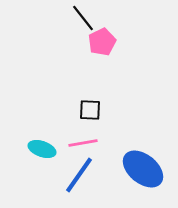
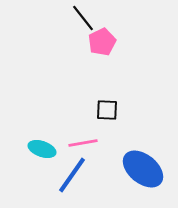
black square: moved 17 px right
blue line: moved 7 px left
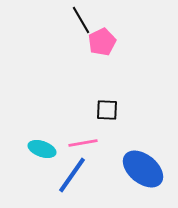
black line: moved 2 px left, 2 px down; rotated 8 degrees clockwise
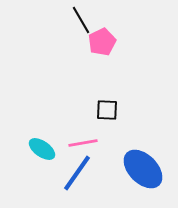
cyan ellipse: rotated 16 degrees clockwise
blue ellipse: rotated 6 degrees clockwise
blue line: moved 5 px right, 2 px up
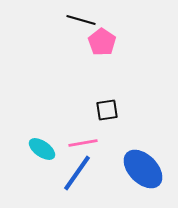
black line: rotated 44 degrees counterclockwise
pink pentagon: rotated 12 degrees counterclockwise
black square: rotated 10 degrees counterclockwise
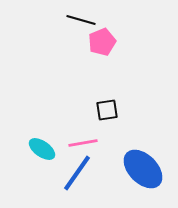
pink pentagon: rotated 16 degrees clockwise
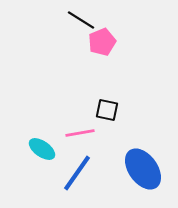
black line: rotated 16 degrees clockwise
black square: rotated 20 degrees clockwise
pink line: moved 3 px left, 10 px up
blue ellipse: rotated 9 degrees clockwise
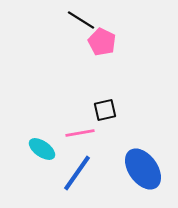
pink pentagon: rotated 24 degrees counterclockwise
black square: moved 2 px left; rotated 25 degrees counterclockwise
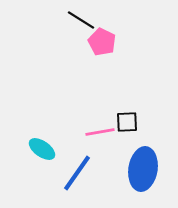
black square: moved 22 px right, 12 px down; rotated 10 degrees clockwise
pink line: moved 20 px right, 1 px up
blue ellipse: rotated 45 degrees clockwise
